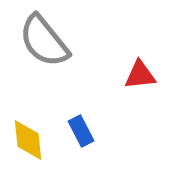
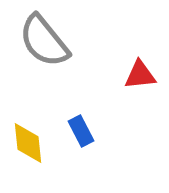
yellow diamond: moved 3 px down
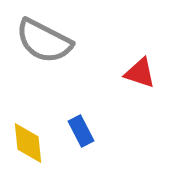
gray semicircle: rotated 24 degrees counterclockwise
red triangle: moved 2 px up; rotated 24 degrees clockwise
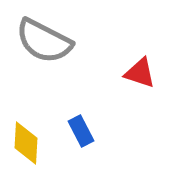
yellow diamond: moved 2 px left; rotated 9 degrees clockwise
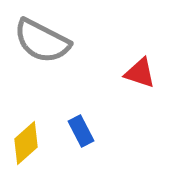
gray semicircle: moved 2 px left
yellow diamond: rotated 45 degrees clockwise
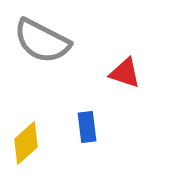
red triangle: moved 15 px left
blue rectangle: moved 6 px right, 4 px up; rotated 20 degrees clockwise
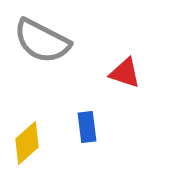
yellow diamond: moved 1 px right
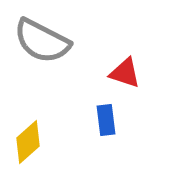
blue rectangle: moved 19 px right, 7 px up
yellow diamond: moved 1 px right, 1 px up
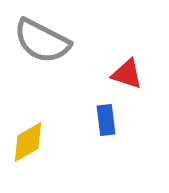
red triangle: moved 2 px right, 1 px down
yellow diamond: rotated 12 degrees clockwise
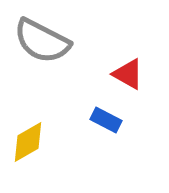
red triangle: moved 1 px right; rotated 12 degrees clockwise
blue rectangle: rotated 56 degrees counterclockwise
